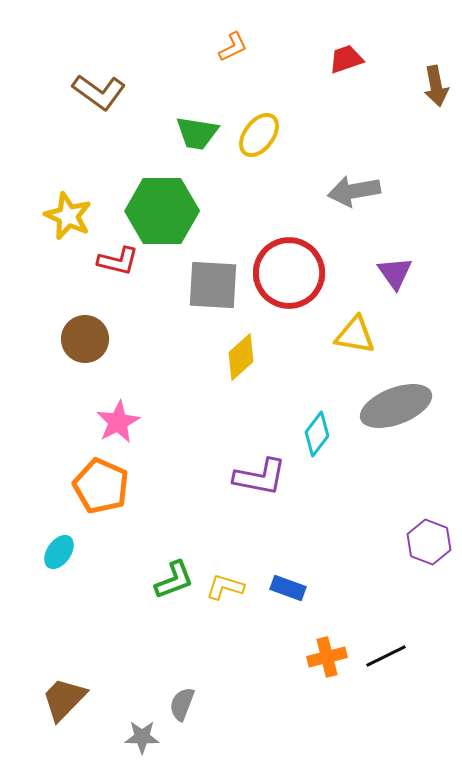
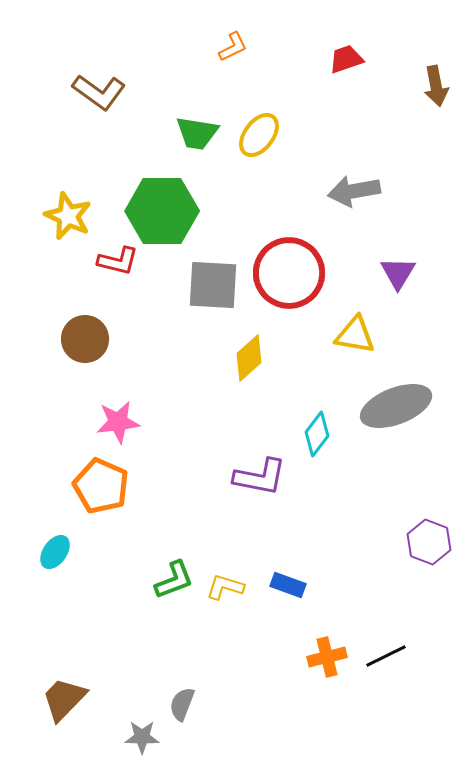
purple triangle: moved 3 px right; rotated 6 degrees clockwise
yellow diamond: moved 8 px right, 1 px down
pink star: rotated 21 degrees clockwise
cyan ellipse: moved 4 px left
blue rectangle: moved 3 px up
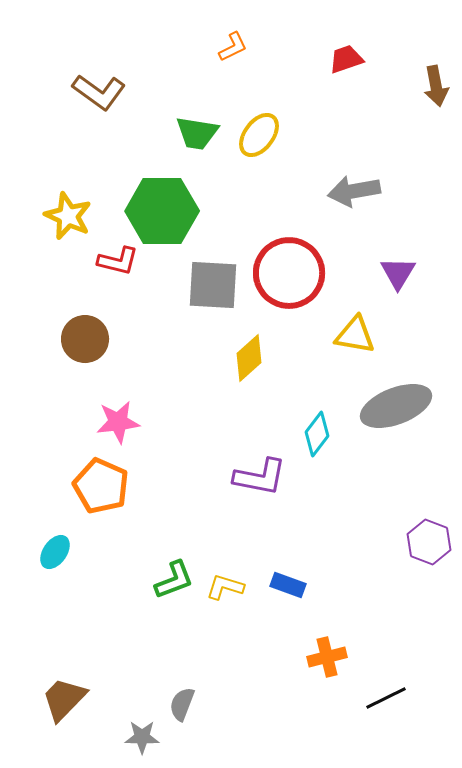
black line: moved 42 px down
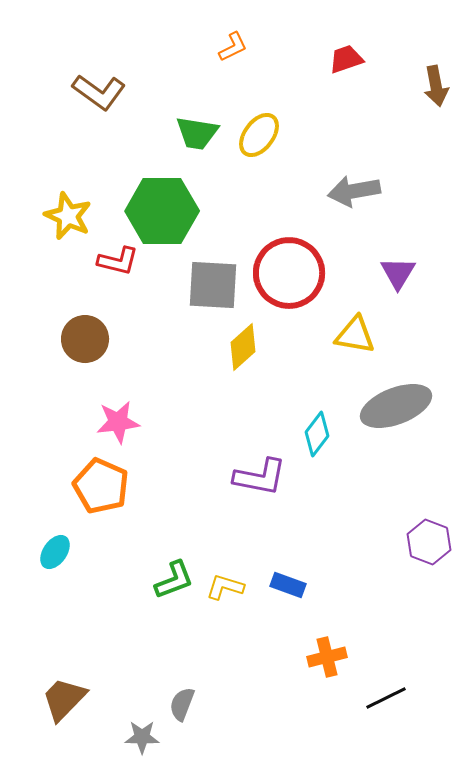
yellow diamond: moved 6 px left, 11 px up
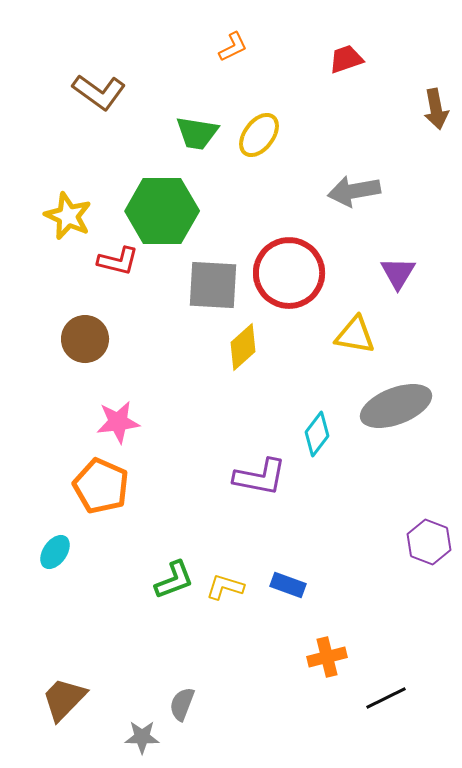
brown arrow: moved 23 px down
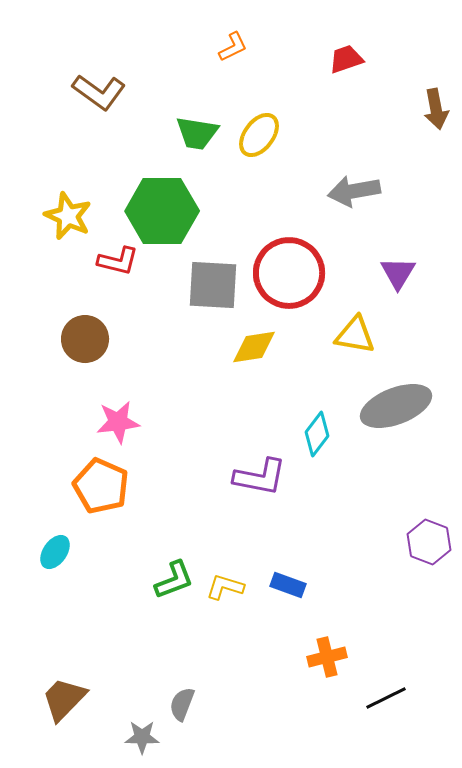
yellow diamond: moved 11 px right; rotated 33 degrees clockwise
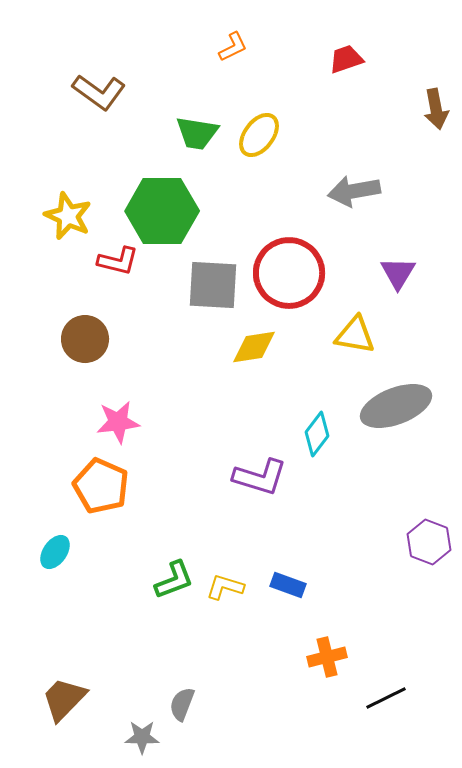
purple L-shape: rotated 6 degrees clockwise
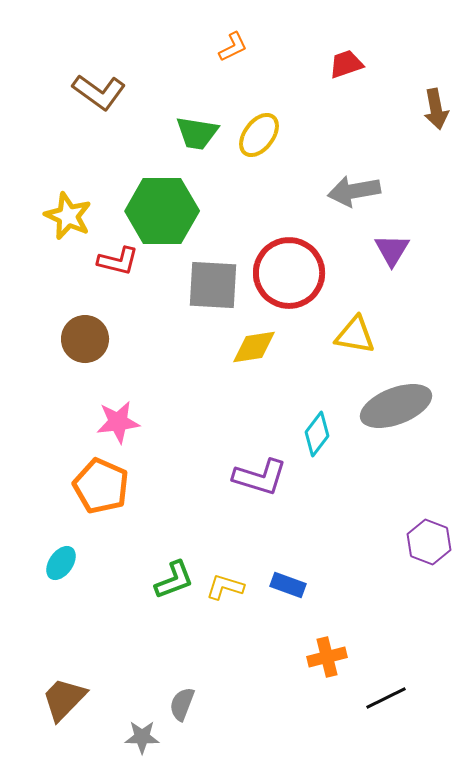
red trapezoid: moved 5 px down
purple triangle: moved 6 px left, 23 px up
cyan ellipse: moved 6 px right, 11 px down
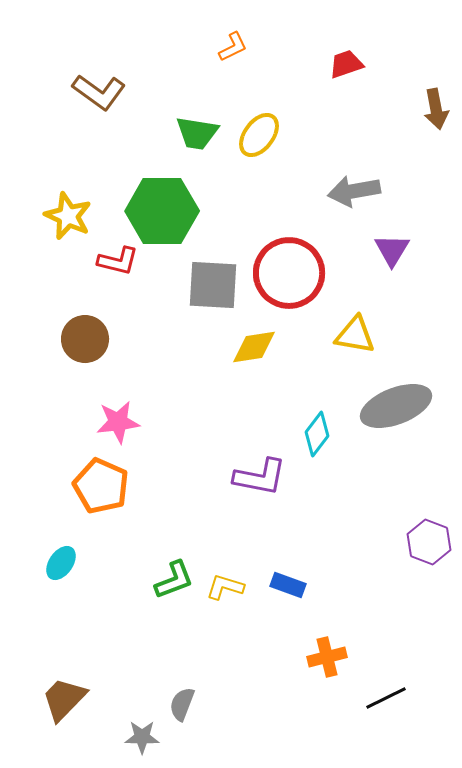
purple L-shape: rotated 6 degrees counterclockwise
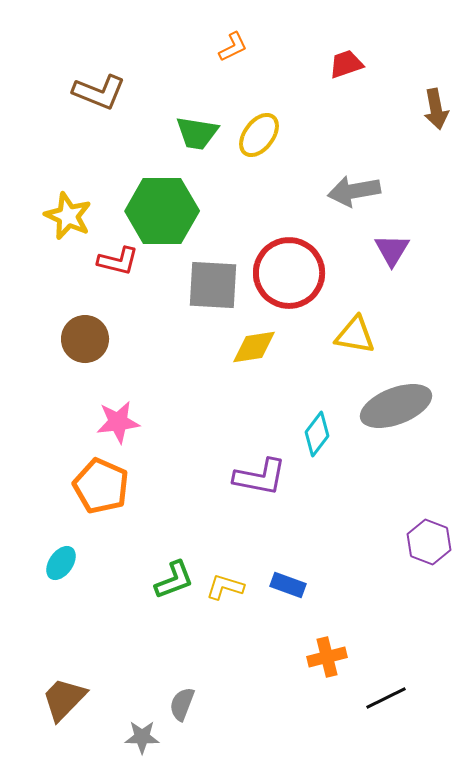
brown L-shape: rotated 14 degrees counterclockwise
